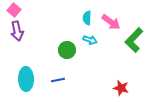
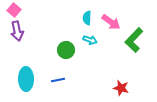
green circle: moved 1 px left
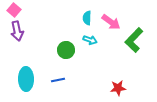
red star: moved 3 px left; rotated 21 degrees counterclockwise
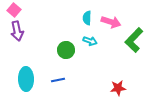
pink arrow: rotated 18 degrees counterclockwise
cyan arrow: moved 1 px down
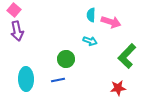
cyan semicircle: moved 4 px right, 3 px up
green L-shape: moved 7 px left, 16 px down
green circle: moved 9 px down
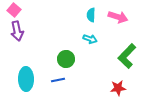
pink arrow: moved 7 px right, 5 px up
cyan arrow: moved 2 px up
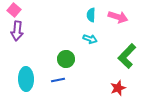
purple arrow: rotated 18 degrees clockwise
red star: rotated 14 degrees counterclockwise
